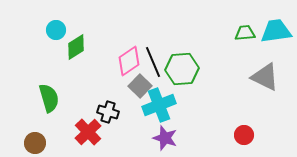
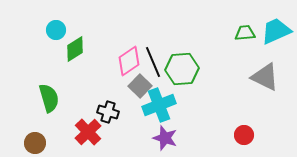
cyan trapezoid: rotated 16 degrees counterclockwise
green diamond: moved 1 px left, 2 px down
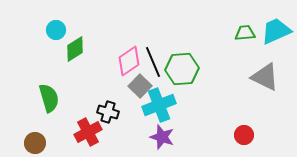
red cross: rotated 16 degrees clockwise
purple star: moved 3 px left, 1 px up
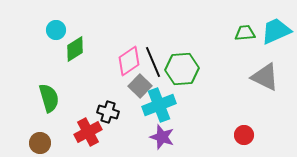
brown circle: moved 5 px right
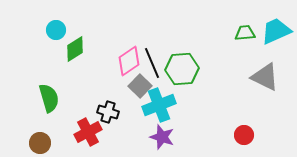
black line: moved 1 px left, 1 px down
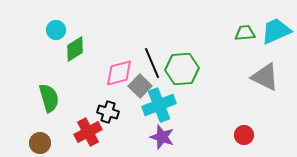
pink diamond: moved 10 px left, 12 px down; rotated 20 degrees clockwise
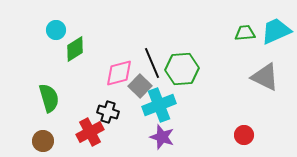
red cross: moved 2 px right
brown circle: moved 3 px right, 2 px up
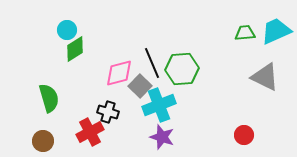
cyan circle: moved 11 px right
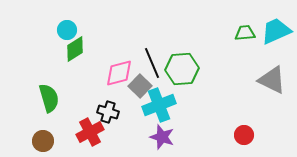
gray triangle: moved 7 px right, 3 px down
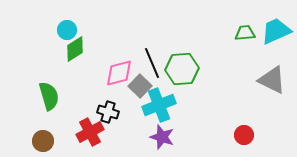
green semicircle: moved 2 px up
